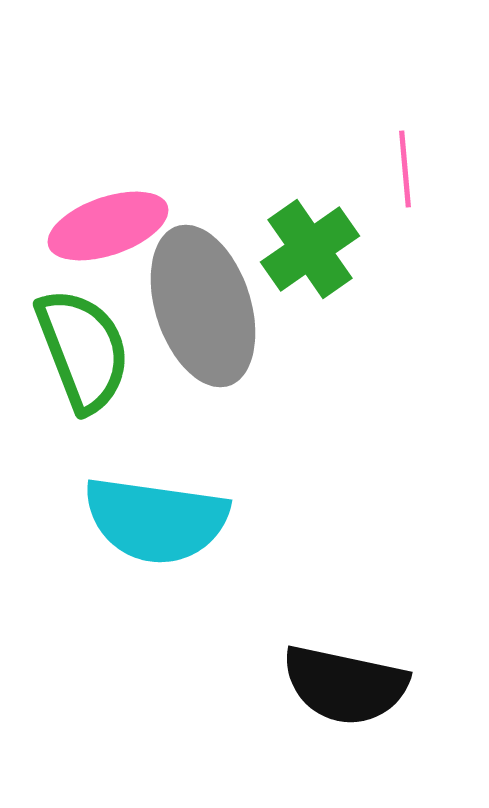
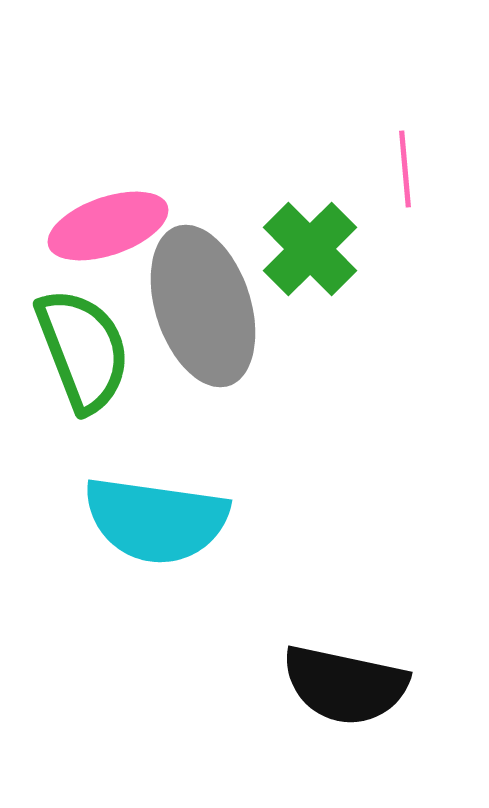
green cross: rotated 10 degrees counterclockwise
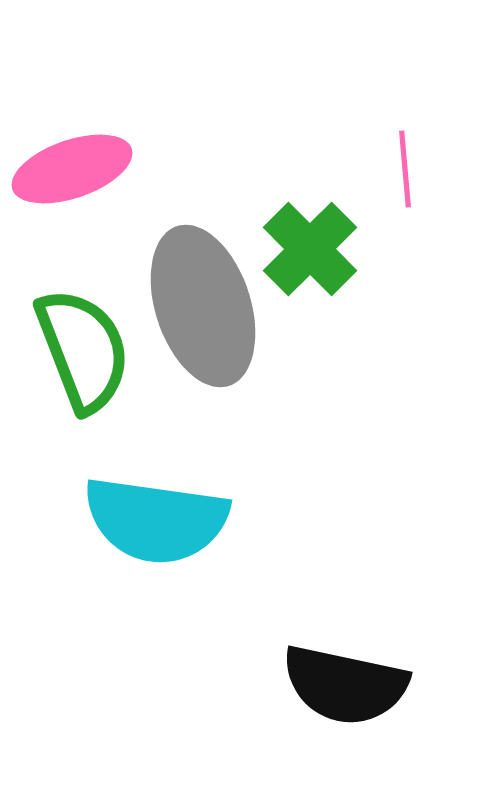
pink ellipse: moved 36 px left, 57 px up
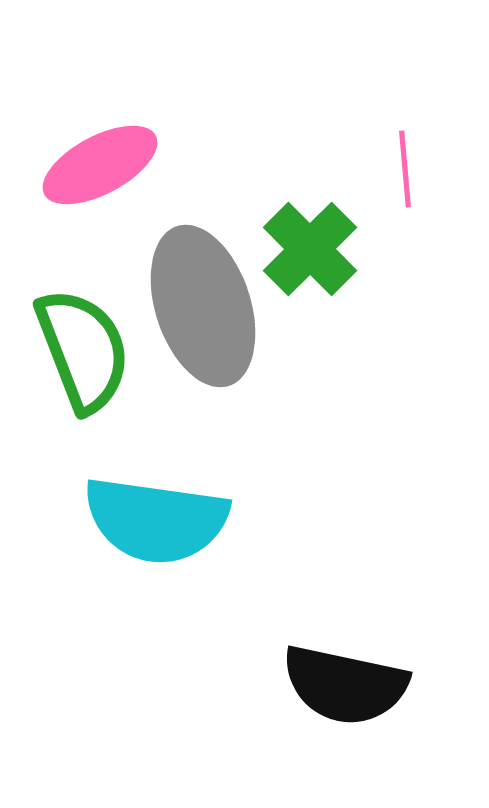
pink ellipse: moved 28 px right, 4 px up; rotated 9 degrees counterclockwise
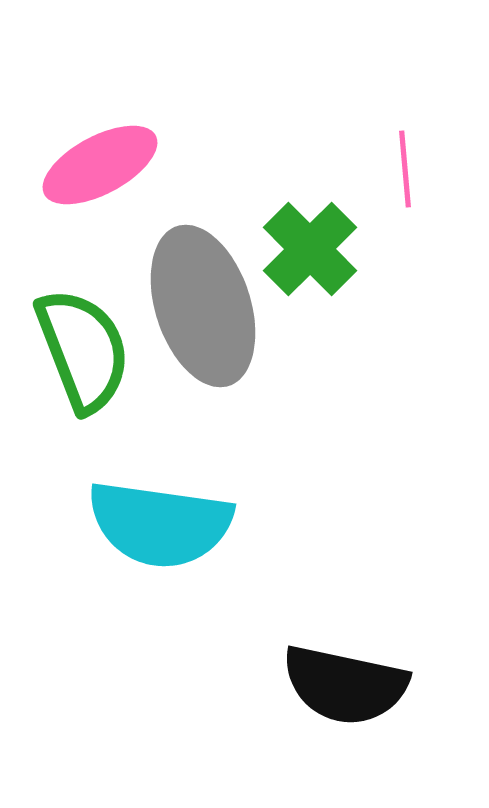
cyan semicircle: moved 4 px right, 4 px down
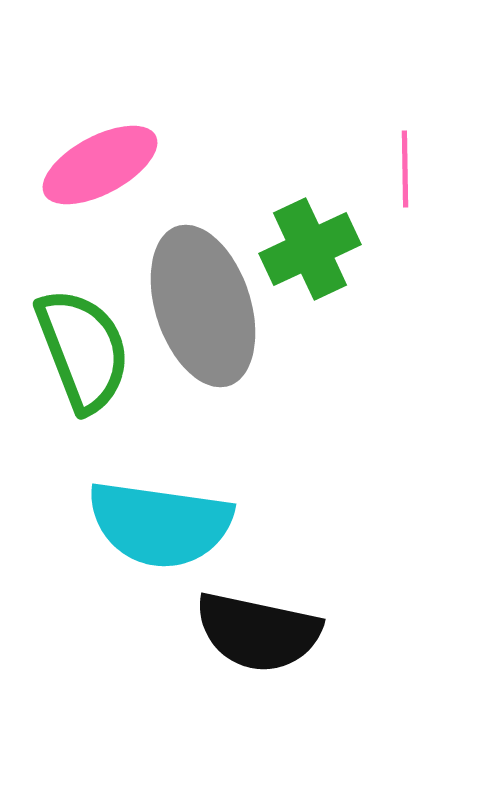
pink line: rotated 4 degrees clockwise
green cross: rotated 20 degrees clockwise
black semicircle: moved 87 px left, 53 px up
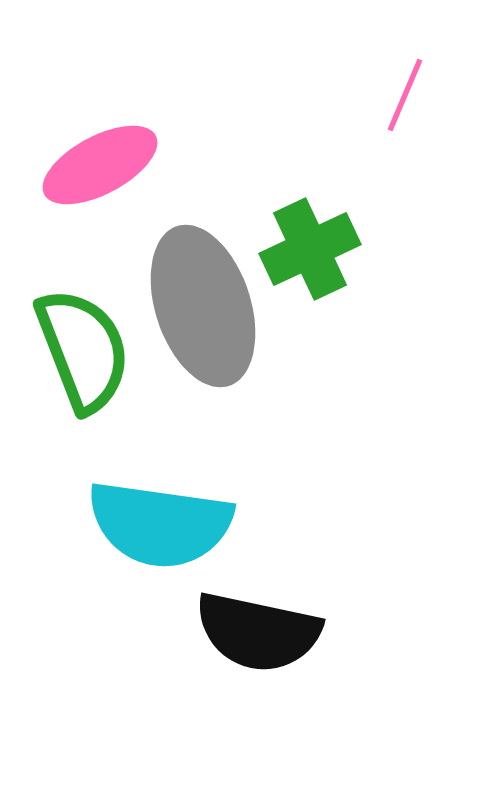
pink line: moved 74 px up; rotated 24 degrees clockwise
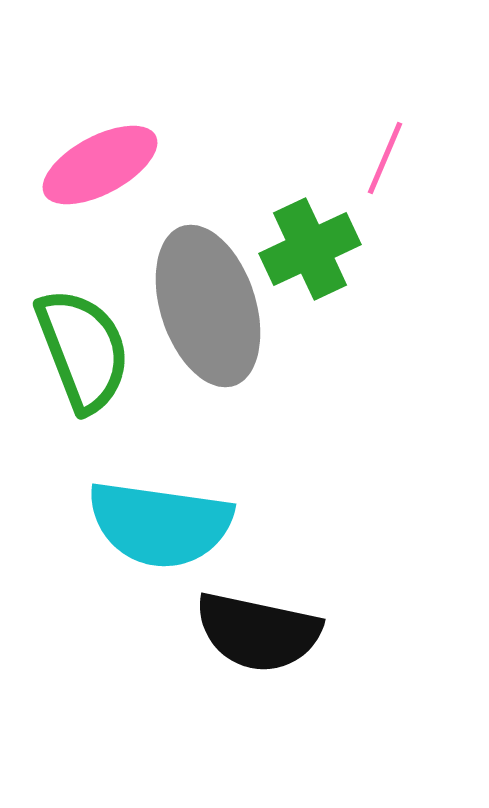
pink line: moved 20 px left, 63 px down
gray ellipse: moved 5 px right
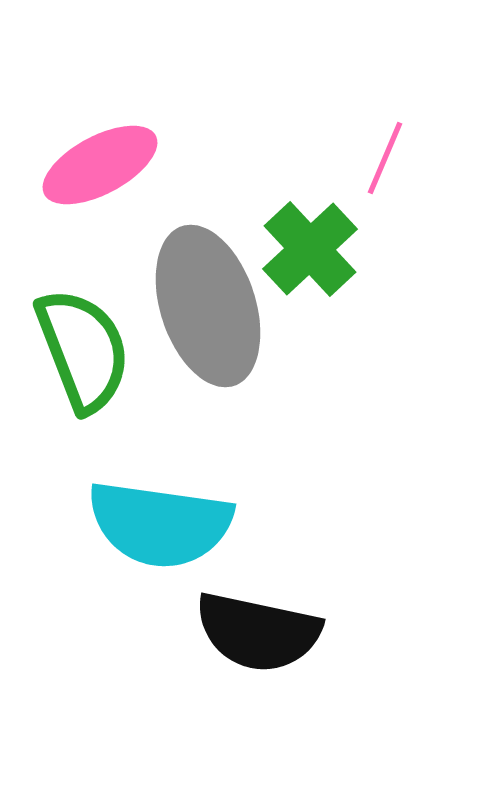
green cross: rotated 18 degrees counterclockwise
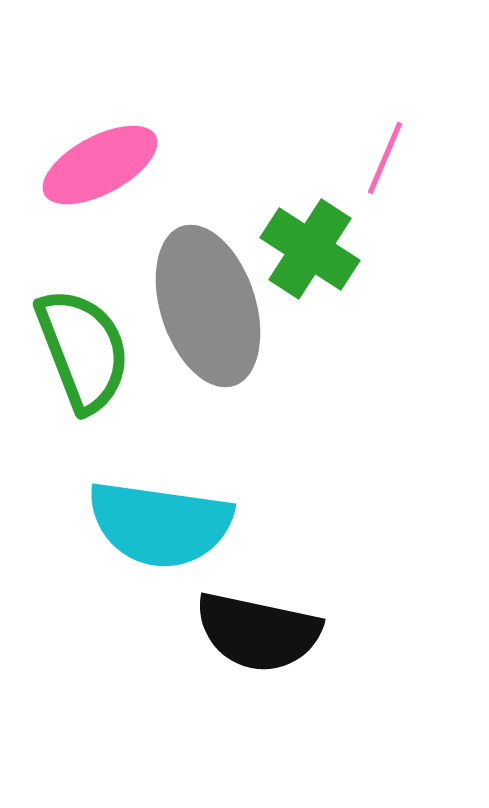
green cross: rotated 14 degrees counterclockwise
